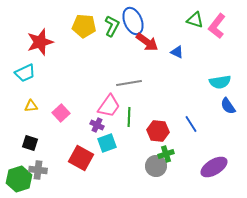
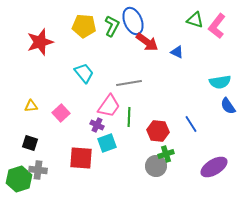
cyan trapezoid: moved 59 px right; rotated 105 degrees counterclockwise
red square: rotated 25 degrees counterclockwise
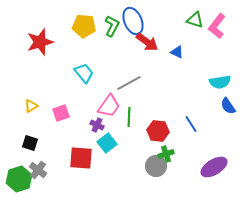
gray line: rotated 20 degrees counterclockwise
yellow triangle: rotated 24 degrees counterclockwise
pink square: rotated 24 degrees clockwise
cyan square: rotated 18 degrees counterclockwise
gray cross: rotated 30 degrees clockwise
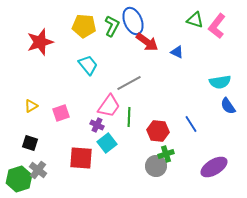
cyan trapezoid: moved 4 px right, 8 px up
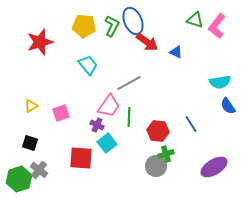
blue triangle: moved 1 px left
gray cross: moved 1 px right
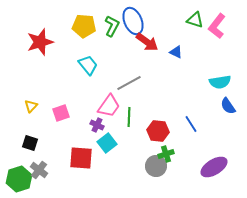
yellow triangle: rotated 16 degrees counterclockwise
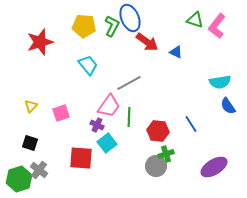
blue ellipse: moved 3 px left, 3 px up
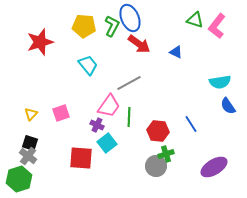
red arrow: moved 8 px left, 2 px down
yellow triangle: moved 8 px down
gray cross: moved 11 px left, 14 px up
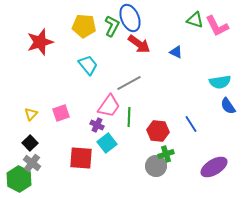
pink L-shape: rotated 65 degrees counterclockwise
black square: rotated 28 degrees clockwise
gray cross: moved 4 px right, 7 px down
green hexagon: rotated 15 degrees counterclockwise
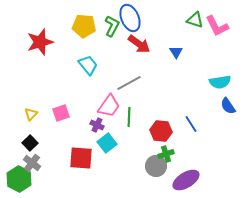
blue triangle: rotated 32 degrees clockwise
red hexagon: moved 3 px right
purple ellipse: moved 28 px left, 13 px down
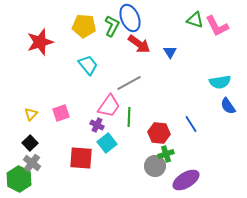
blue triangle: moved 6 px left
red hexagon: moved 2 px left, 2 px down
gray circle: moved 1 px left
